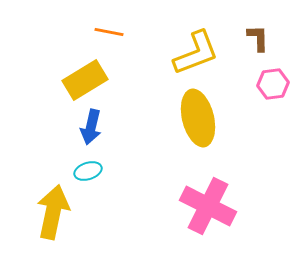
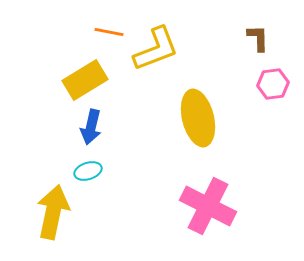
yellow L-shape: moved 40 px left, 4 px up
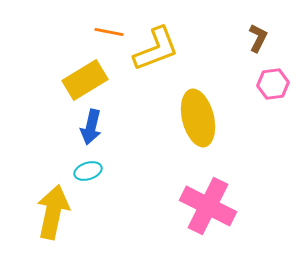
brown L-shape: rotated 28 degrees clockwise
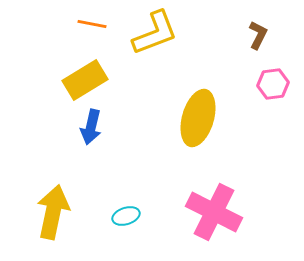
orange line: moved 17 px left, 8 px up
brown L-shape: moved 3 px up
yellow L-shape: moved 1 px left, 16 px up
yellow ellipse: rotated 30 degrees clockwise
cyan ellipse: moved 38 px right, 45 px down
pink cross: moved 6 px right, 6 px down
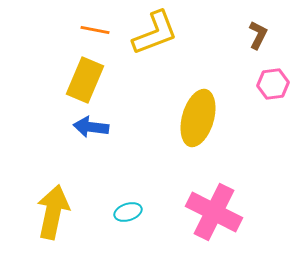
orange line: moved 3 px right, 6 px down
yellow rectangle: rotated 36 degrees counterclockwise
blue arrow: rotated 84 degrees clockwise
cyan ellipse: moved 2 px right, 4 px up
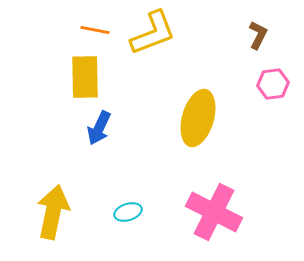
yellow L-shape: moved 2 px left
yellow rectangle: moved 3 px up; rotated 24 degrees counterclockwise
blue arrow: moved 8 px right, 1 px down; rotated 72 degrees counterclockwise
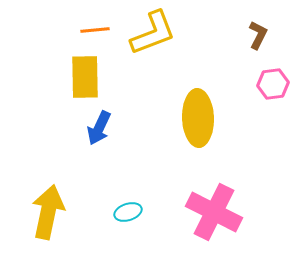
orange line: rotated 16 degrees counterclockwise
yellow ellipse: rotated 18 degrees counterclockwise
yellow arrow: moved 5 px left
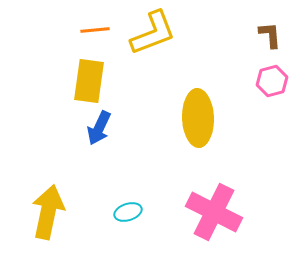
brown L-shape: moved 12 px right; rotated 32 degrees counterclockwise
yellow rectangle: moved 4 px right, 4 px down; rotated 9 degrees clockwise
pink hexagon: moved 1 px left, 3 px up; rotated 8 degrees counterclockwise
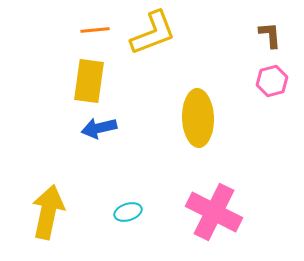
blue arrow: rotated 52 degrees clockwise
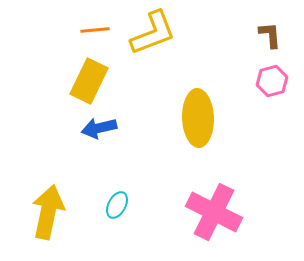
yellow rectangle: rotated 18 degrees clockwise
cyan ellipse: moved 11 px left, 7 px up; rotated 44 degrees counterclockwise
